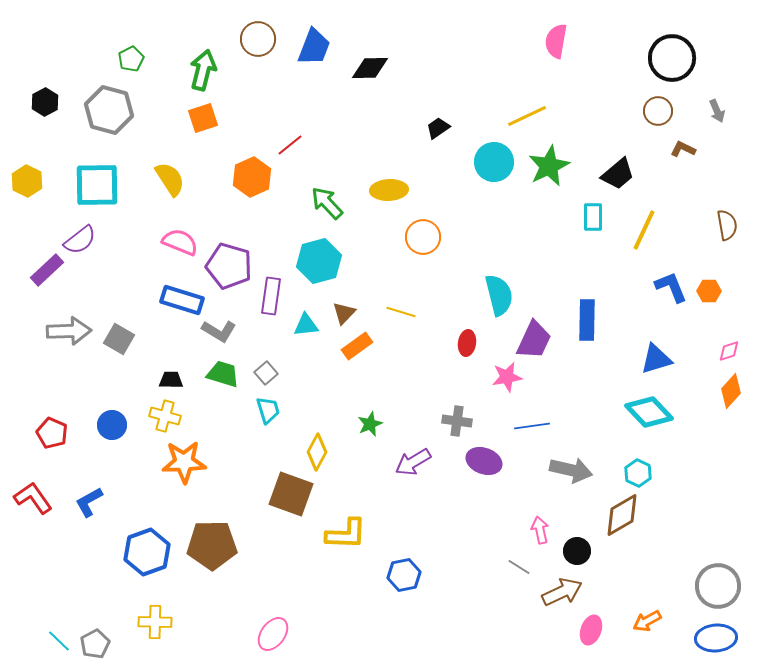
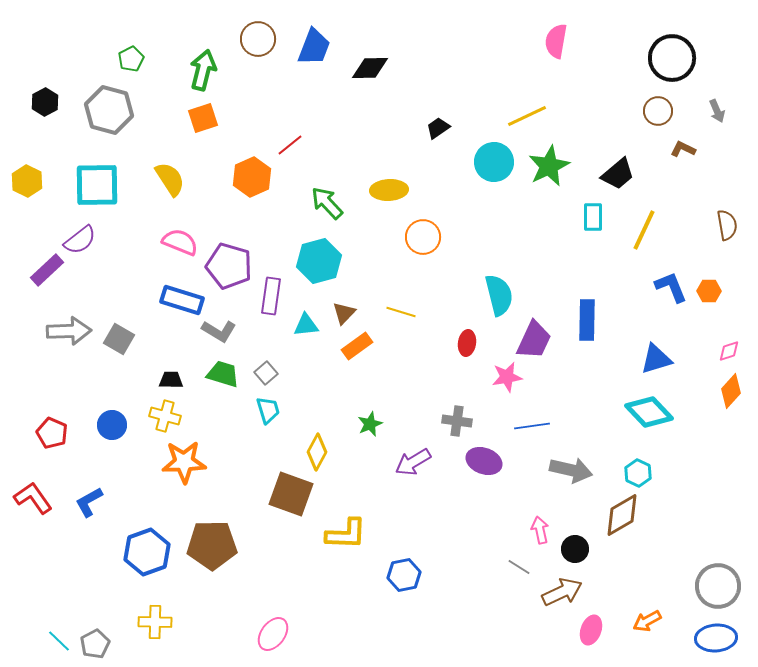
black circle at (577, 551): moved 2 px left, 2 px up
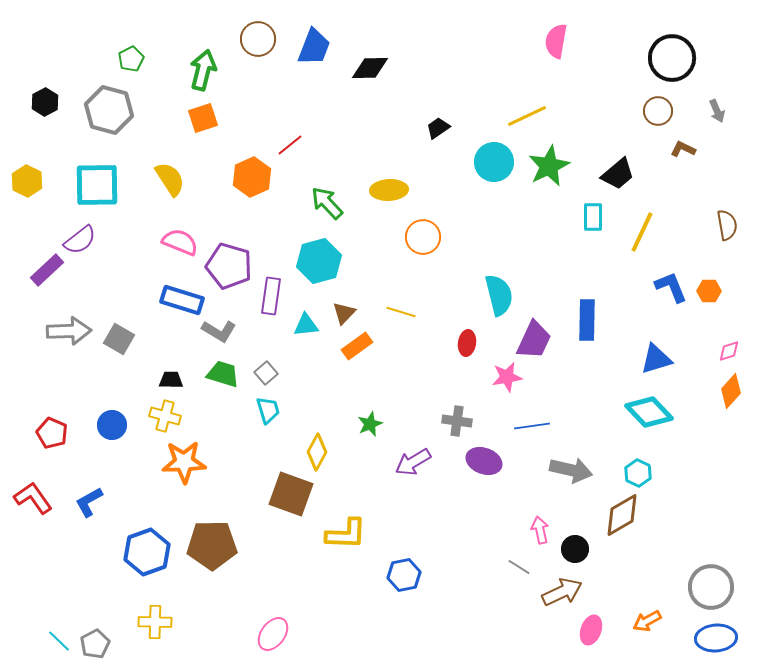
yellow line at (644, 230): moved 2 px left, 2 px down
gray circle at (718, 586): moved 7 px left, 1 px down
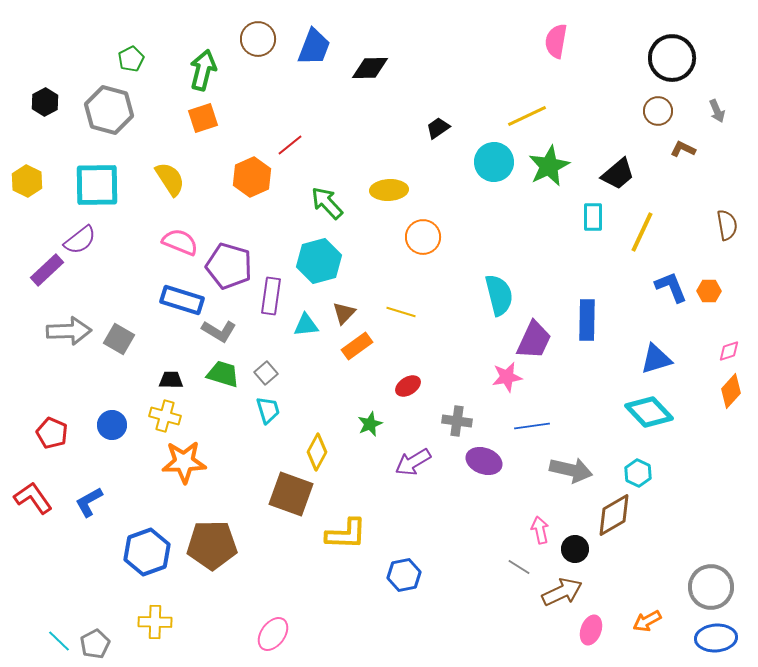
red ellipse at (467, 343): moved 59 px left, 43 px down; rotated 50 degrees clockwise
brown diamond at (622, 515): moved 8 px left
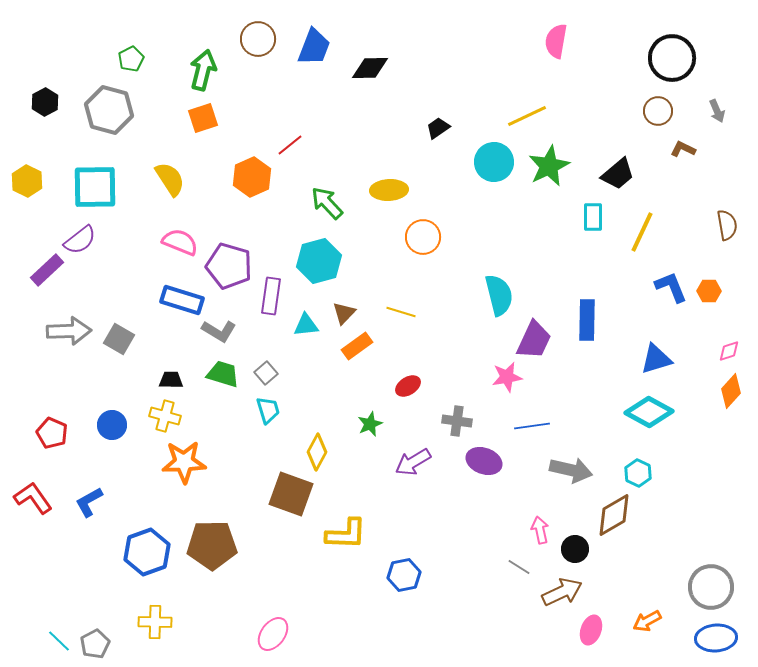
cyan square at (97, 185): moved 2 px left, 2 px down
cyan diamond at (649, 412): rotated 18 degrees counterclockwise
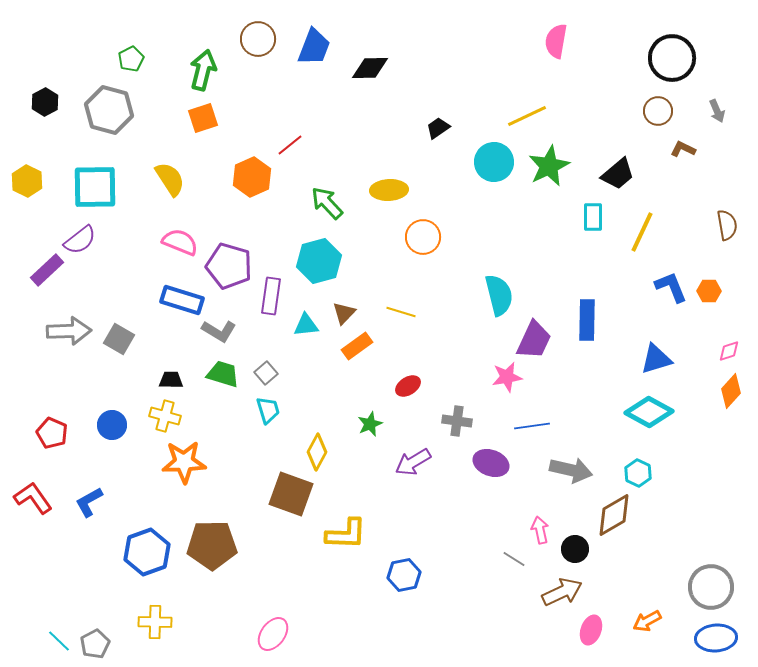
purple ellipse at (484, 461): moved 7 px right, 2 px down
gray line at (519, 567): moved 5 px left, 8 px up
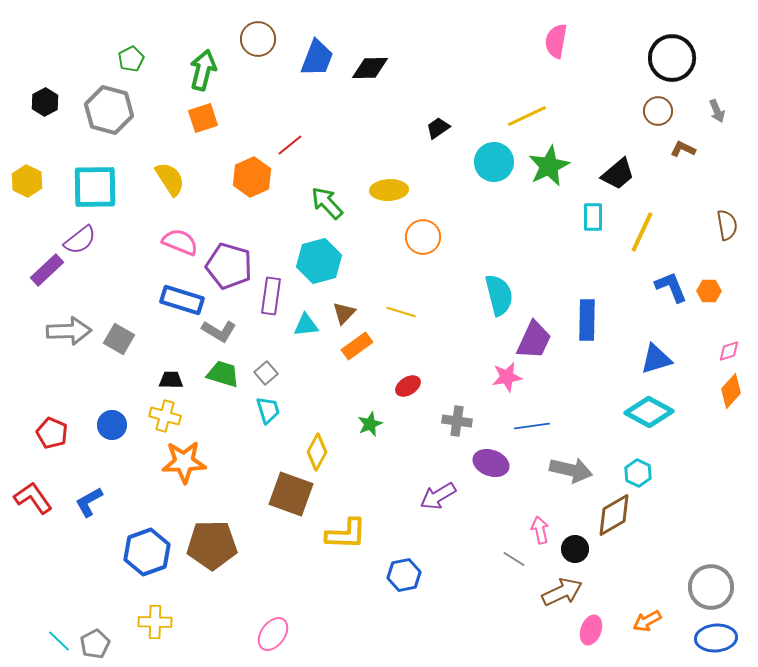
blue trapezoid at (314, 47): moved 3 px right, 11 px down
purple arrow at (413, 462): moved 25 px right, 34 px down
